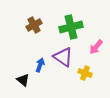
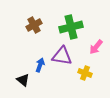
purple triangle: moved 1 px left, 1 px up; rotated 25 degrees counterclockwise
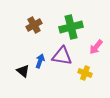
blue arrow: moved 4 px up
black triangle: moved 9 px up
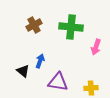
green cross: rotated 20 degrees clockwise
pink arrow: rotated 21 degrees counterclockwise
purple triangle: moved 4 px left, 26 px down
yellow cross: moved 6 px right, 15 px down; rotated 24 degrees counterclockwise
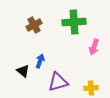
green cross: moved 3 px right, 5 px up; rotated 10 degrees counterclockwise
pink arrow: moved 2 px left
purple triangle: rotated 25 degrees counterclockwise
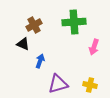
black triangle: moved 27 px up; rotated 16 degrees counterclockwise
purple triangle: moved 2 px down
yellow cross: moved 1 px left, 3 px up; rotated 16 degrees clockwise
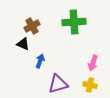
brown cross: moved 2 px left, 1 px down
pink arrow: moved 1 px left, 16 px down
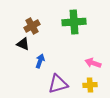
pink arrow: rotated 91 degrees clockwise
yellow cross: rotated 16 degrees counterclockwise
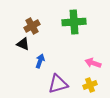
yellow cross: rotated 16 degrees counterclockwise
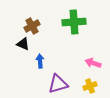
blue arrow: rotated 24 degrees counterclockwise
yellow cross: moved 1 px down
